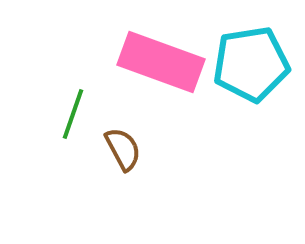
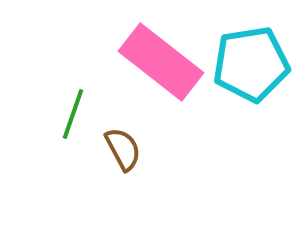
pink rectangle: rotated 18 degrees clockwise
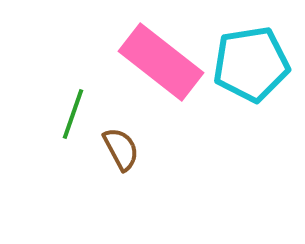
brown semicircle: moved 2 px left
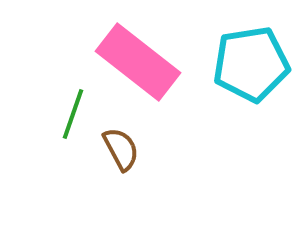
pink rectangle: moved 23 px left
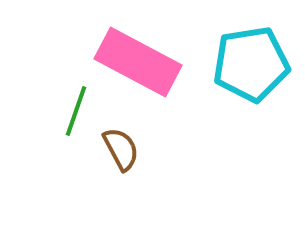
pink rectangle: rotated 10 degrees counterclockwise
green line: moved 3 px right, 3 px up
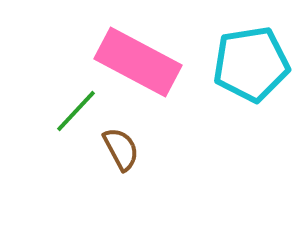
green line: rotated 24 degrees clockwise
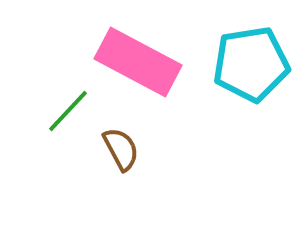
green line: moved 8 px left
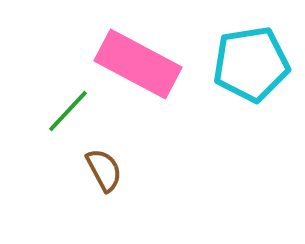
pink rectangle: moved 2 px down
brown semicircle: moved 17 px left, 21 px down
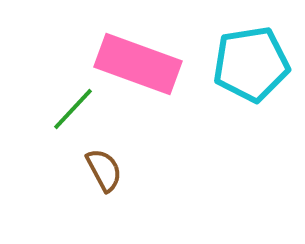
pink rectangle: rotated 8 degrees counterclockwise
green line: moved 5 px right, 2 px up
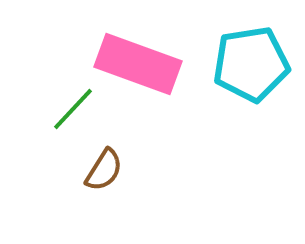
brown semicircle: rotated 60 degrees clockwise
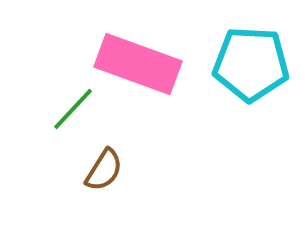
cyan pentagon: rotated 12 degrees clockwise
